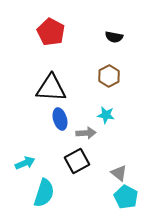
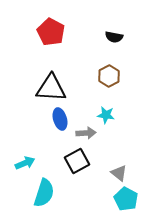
cyan pentagon: moved 2 px down
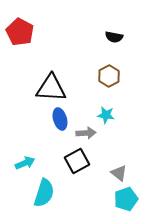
red pentagon: moved 31 px left
cyan pentagon: rotated 25 degrees clockwise
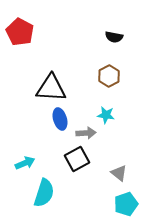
black square: moved 2 px up
cyan pentagon: moved 5 px down
